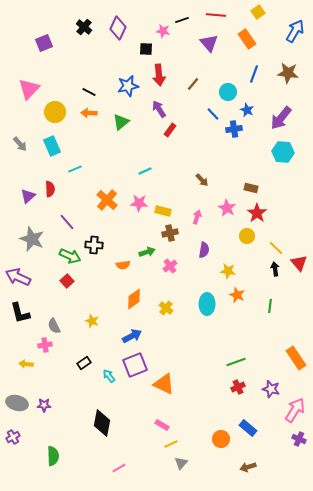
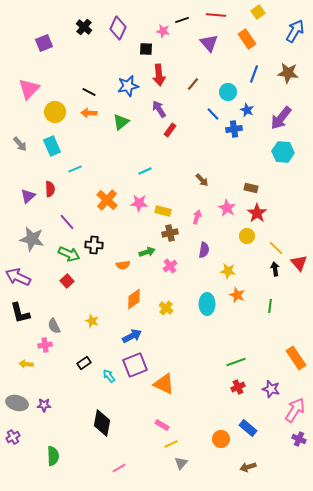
gray star at (32, 239): rotated 10 degrees counterclockwise
green arrow at (70, 256): moved 1 px left, 2 px up
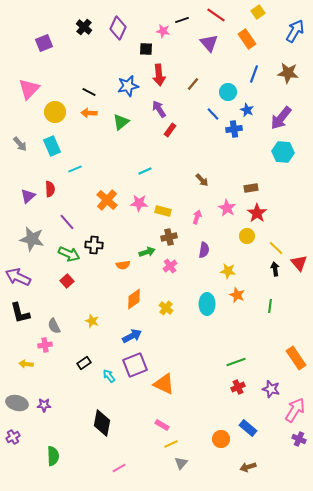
red line at (216, 15): rotated 30 degrees clockwise
brown rectangle at (251, 188): rotated 24 degrees counterclockwise
brown cross at (170, 233): moved 1 px left, 4 px down
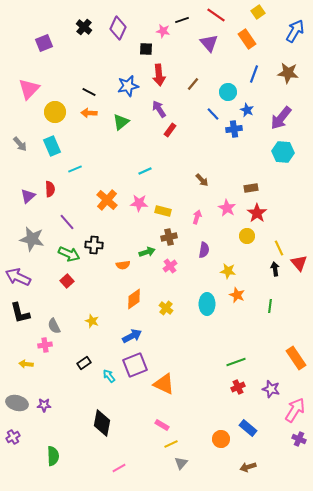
yellow line at (276, 248): moved 3 px right; rotated 21 degrees clockwise
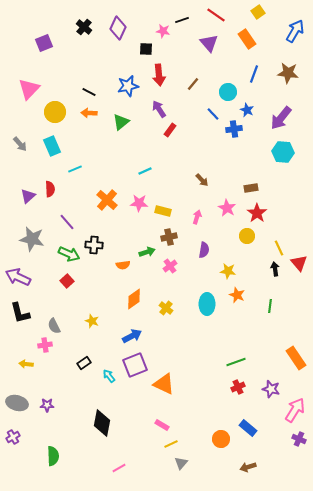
purple star at (44, 405): moved 3 px right
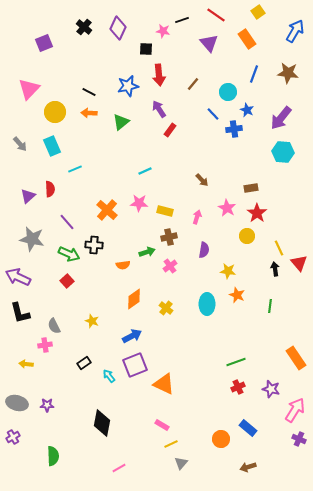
orange cross at (107, 200): moved 10 px down
yellow rectangle at (163, 211): moved 2 px right
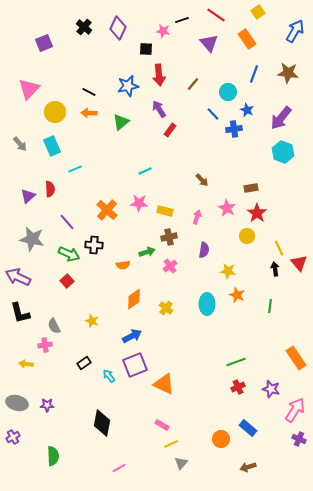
cyan hexagon at (283, 152): rotated 15 degrees clockwise
